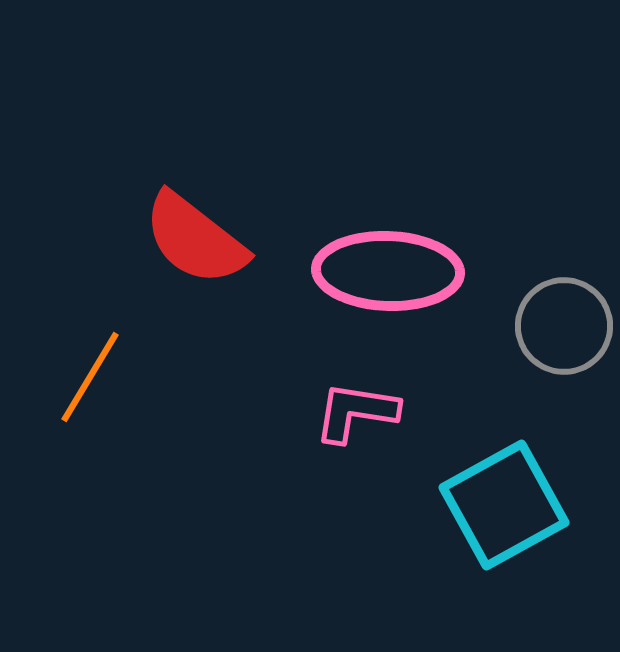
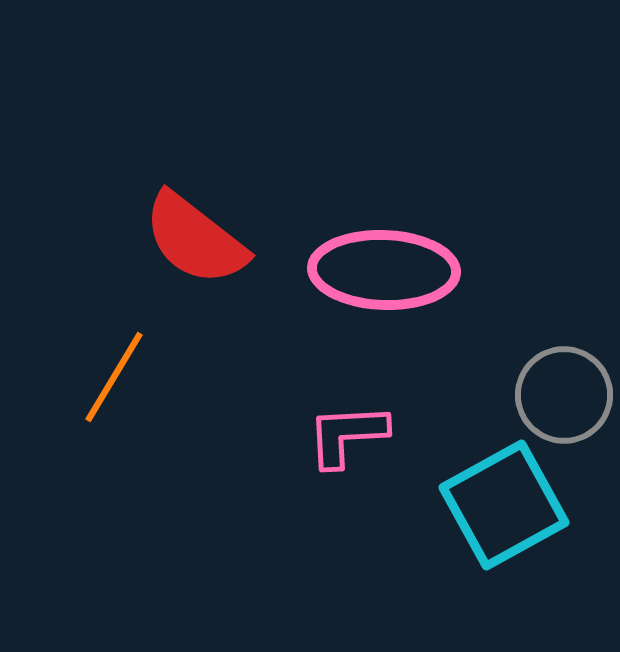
pink ellipse: moved 4 px left, 1 px up
gray circle: moved 69 px down
orange line: moved 24 px right
pink L-shape: moved 9 px left, 23 px down; rotated 12 degrees counterclockwise
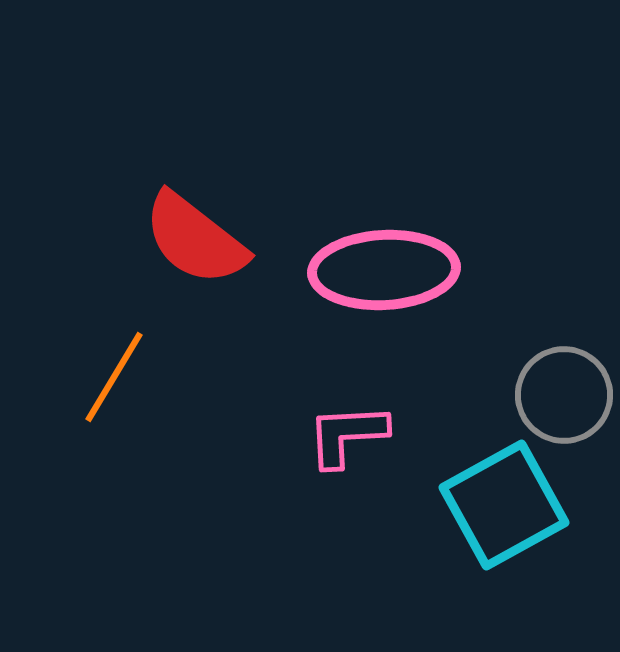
pink ellipse: rotated 5 degrees counterclockwise
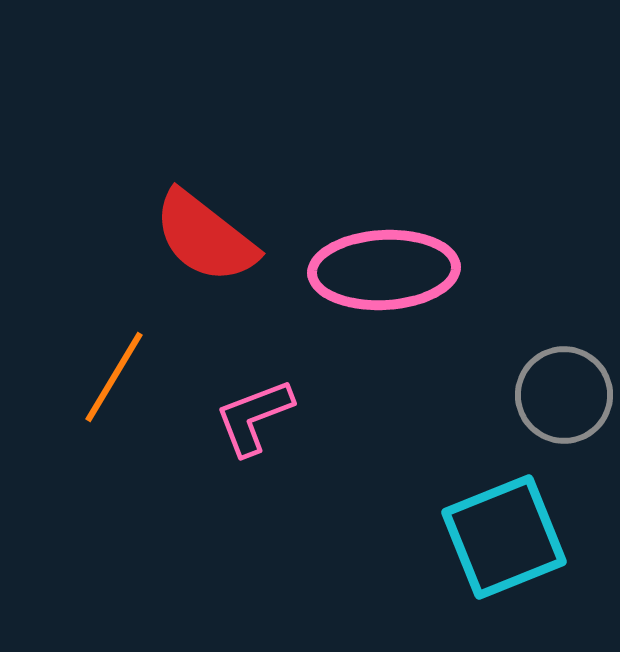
red semicircle: moved 10 px right, 2 px up
pink L-shape: moved 93 px left, 18 px up; rotated 18 degrees counterclockwise
cyan square: moved 32 px down; rotated 7 degrees clockwise
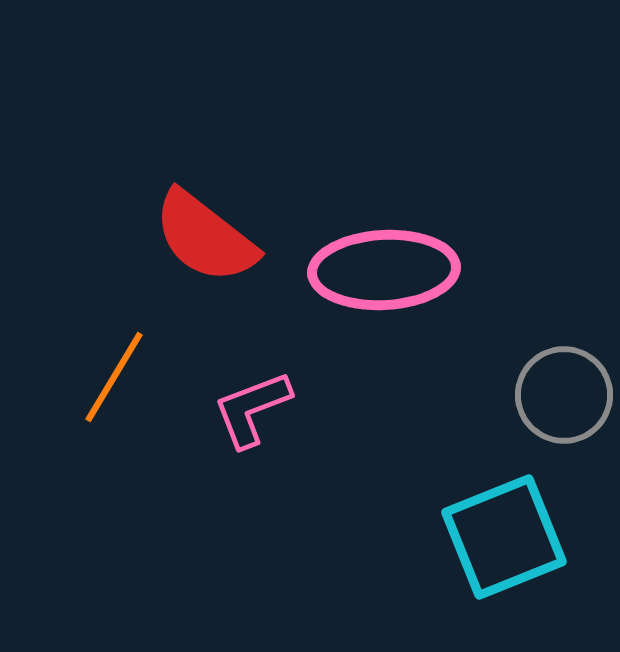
pink L-shape: moved 2 px left, 8 px up
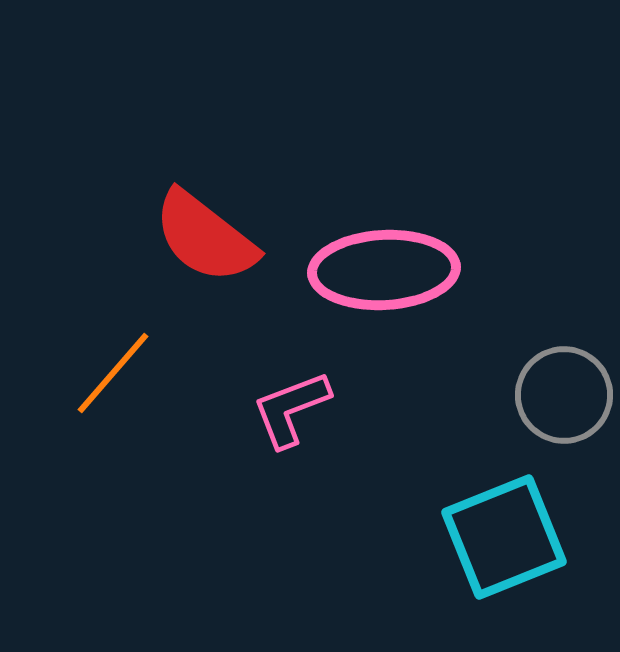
orange line: moved 1 px left, 4 px up; rotated 10 degrees clockwise
pink L-shape: moved 39 px right
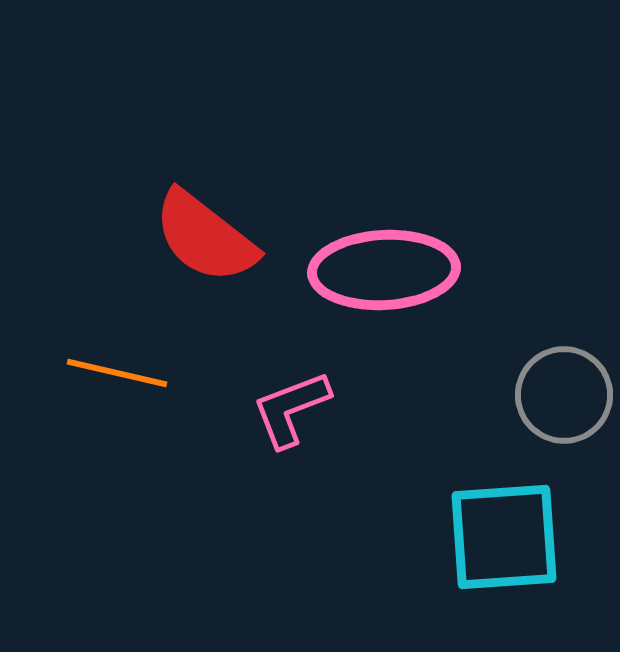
orange line: moved 4 px right; rotated 62 degrees clockwise
cyan square: rotated 18 degrees clockwise
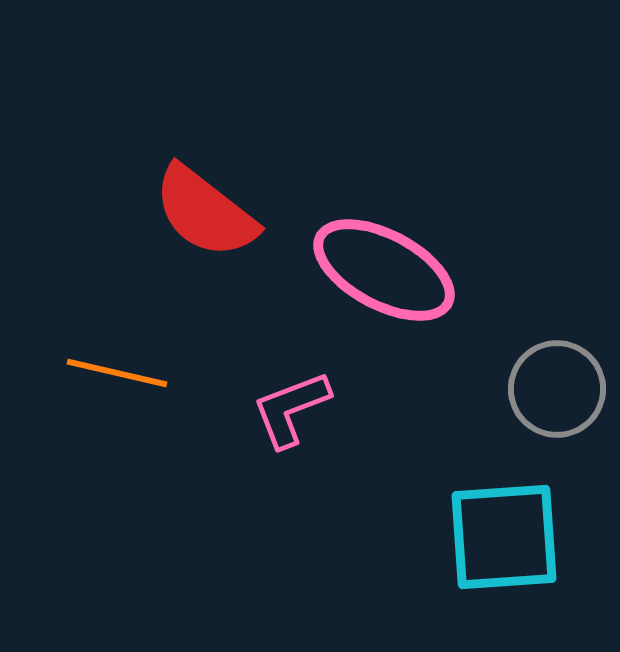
red semicircle: moved 25 px up
pink ellipse: rotated 31 degrees clockwise
gray circle: moved 7 px left, 6 px up
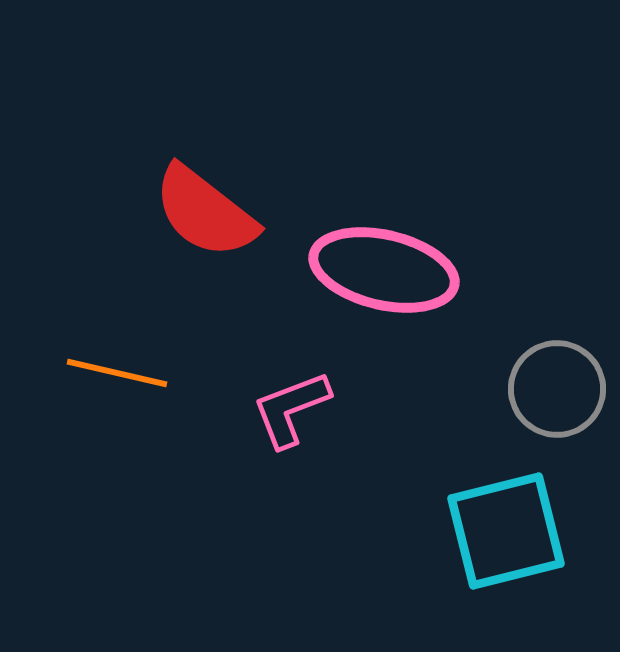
pink ellipse: rotated 15 degrees counterclockwise
cyan square: moved 2 px right, 6 px up; rotated 10 degrees counterclockwise
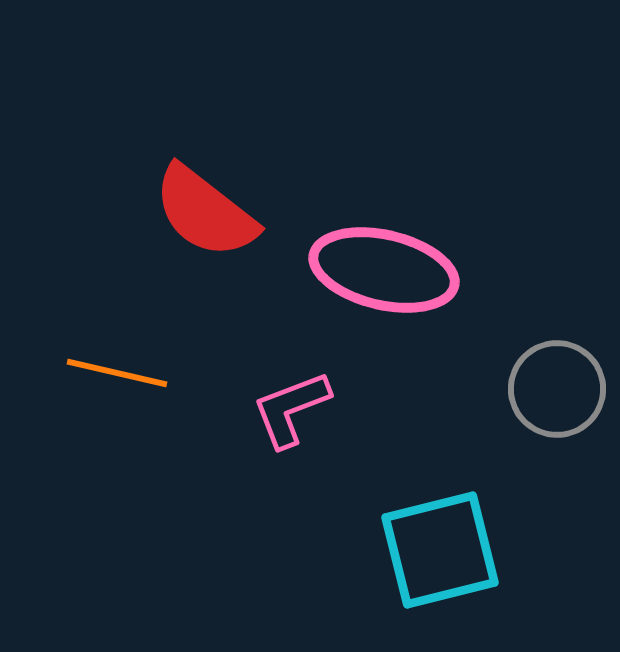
cyan square: moved 66 px left, 19 px down
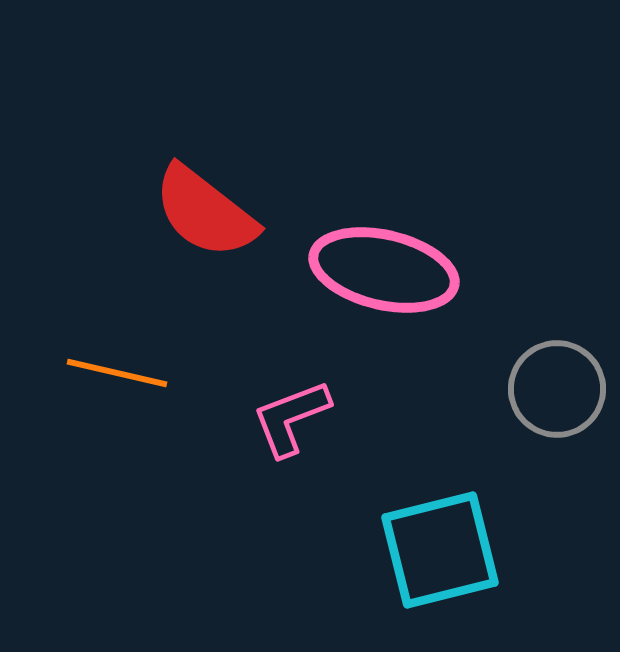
pink L-shape: moved 9 px down
